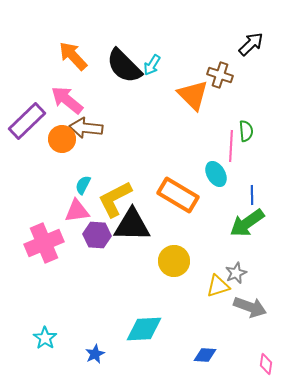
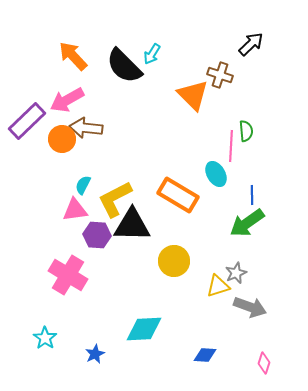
cyan arrow: moved 11 px up
pink arrow: rotated 68 degrees counterclockwise
pink triangle: moved 2 px left, 1 px up
pink cross: moved 24 px right, 32 px down; rotated 36 degrees counterclockwise
pink diamond: moved 2 px left, 1 px up; rotated 10 degrees clockwise
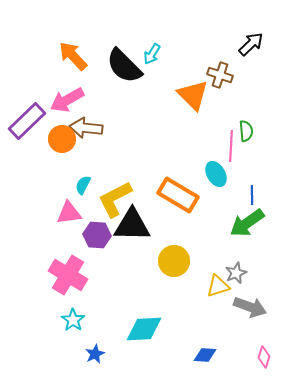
pink triangle: moved 6 px left, 3 px down
cyan star: moved 28 px right, 18 px up
pink diamond: moved 6 px up
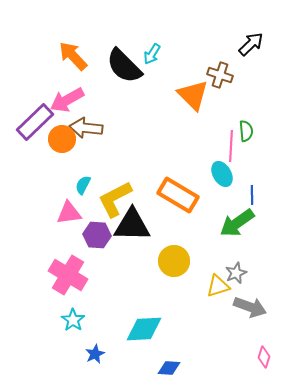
purple rectangle: moved 8 px right, 1 px down
cyan ellipse: moved 6 px right
green arrow: moved 10 px left
blue diamond: moved 36 px left, 13 px down
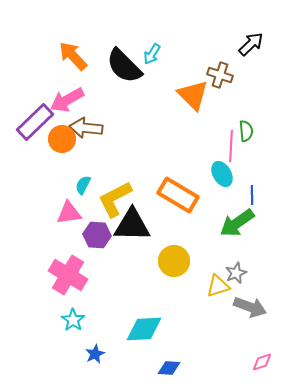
pink diamond: moved 2 px left, 5 px down; rotated 55 degrees clockwise
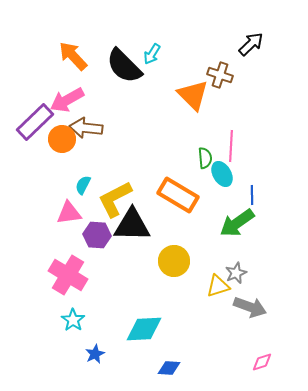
green semicircle: moved 41 px left, 27 px down
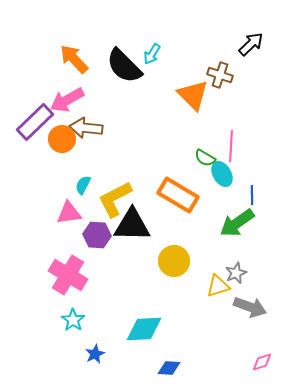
orange arrow: moved 1 px right, 3 px down
green semicircle: rotated 125 degrees clockwise
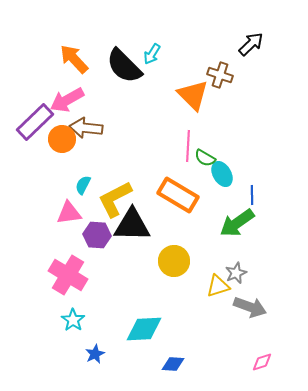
pink line: moved 43 px left
blue diamond: moved 4 px right, 4 px up
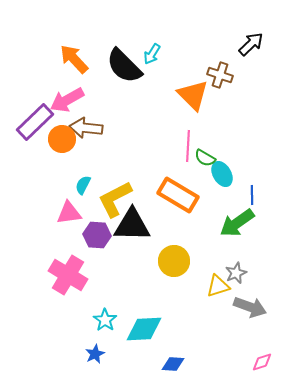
cyan star: moved 32 px right
